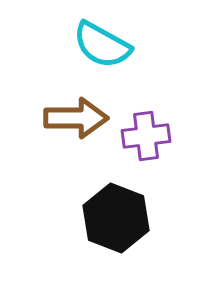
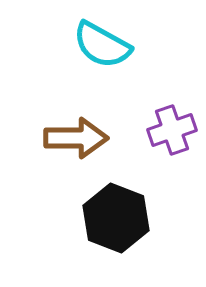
brown arrow: moved 20 px down
purple cross: moved 26 px right, 6 px up; rotated 12 degrees counterclockwise
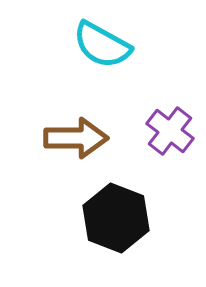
purple cross: moved 2 px left, 1 px down; rotated 33 degrees counterclockwise
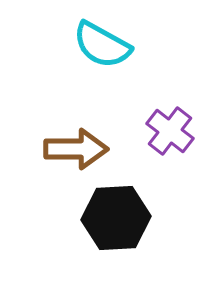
brown arrow: moved 11 px down
black hexagon: rotated 24 degrees counterclockwise
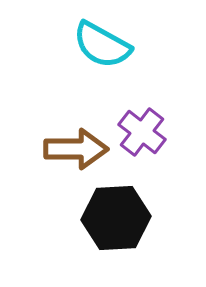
purple cross: moved 28 px left, 1 px down
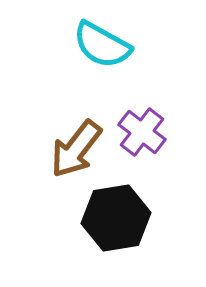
brown arrow: rotated 128 degrees clockwise
black hexagon: rotated 6 degrees counterclockwise
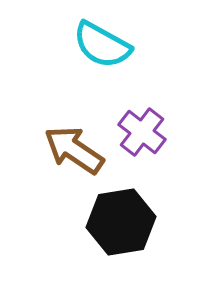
brown arrow: moved 2 px left, 1 px down; rotated 86 degrees clockwise
black hexagon: moved 5 px right, 4 px down
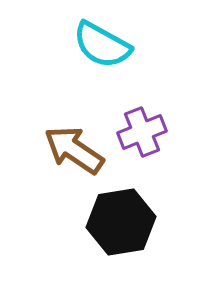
purple cross: rotated 30 degrees clockwise
